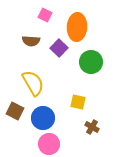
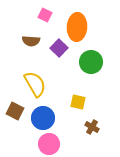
yellow semicircle: moved 2 px right, 1 px down
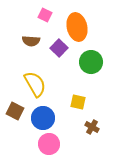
orange ellipse: rotated 16 degrees counterclockwise
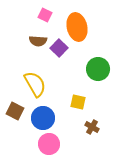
brown semicircle: moved 7 px right
green circle: moved 7 px right, 7 px down
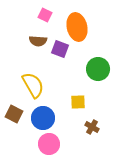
purple square: moved 1 px right, 1 px down; rotated 24 degrees counterclockwise
yellow semicircle: moved 2 px left, 1 px down
yellow square: rotated 14 degrees counterclockwise
brown square: moved 1 px left, 3 px down
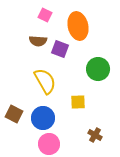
orange ellipse: moved 1 px right, 1 px up
yellow semicircle: moved 12 px right, 4 px up
brown cross: moved 3 px right, 8 px down
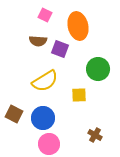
yellow semicircle: rotated 88 degrees clockwise
yellow square: moved 1 px right, 7 px up
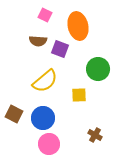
yellow semicircle: rotated 8 degrees counterclockwise
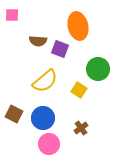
pink square: moved 33 px left; rotated 24 degrees counterclockwise
yellow square: moved 5 px up; rotated 35 degrees clockwise
brown cross: moved 14 px left, 7 px up; rotated 24 degrees clockwise
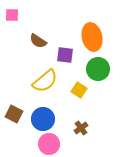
orange ellipse: moved 14 px right, 11 px down
brown semicircle: rotated 30 degrees clockwise
purple square: moved 5 px right, 6 px down; rotated 12 degrees counterclockwise
blue circle: moved 1 px down
